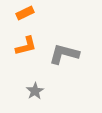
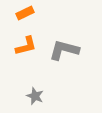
gray L-shape: moved 4 px up
gray star: moved 5 px down; rotated 18 degrees counterclockwise
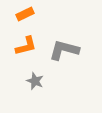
orange rectangle: moved 1 px down
gray star: moved 15 px up
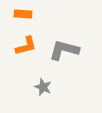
orange rectangle: moved 2 px left; rotated 30 degrees clockwise
gray star: moved 8 px right, 6 px down
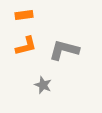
orange rectangle: moved 1 px right, 1 px down; rotated 12 degrees counterclockwise
gray star: moved 2 px up
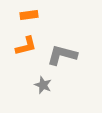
orange rectangle: moved 5 px right
gray L-shape: moved 2 px left, 5 px down
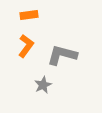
orange L-shape: rotated 40 degrees counterclockwise
gray star: rotated 24 degrees clockwise
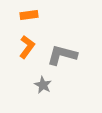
orange L-shape: moved 1 px right, 1 px down
gray star: rotated 18 degrees counterclockwise
